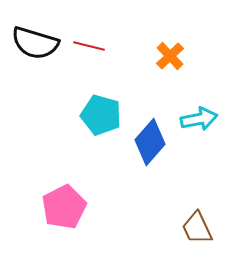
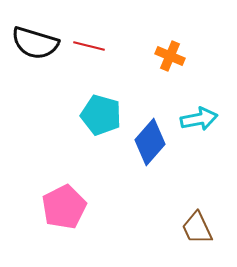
orange cross: rotated 24 degrees counterclockwise
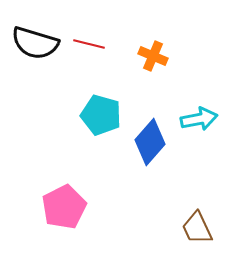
red line: moved 2 px up
orange cross: moved 17 px left
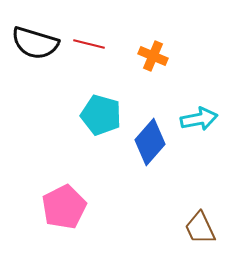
brown trapezoid: moved 3 px right
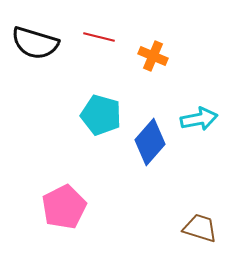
red line: moved 10 px right, 7 px up
brown trapezoid: rotated 132 degrees clockwise
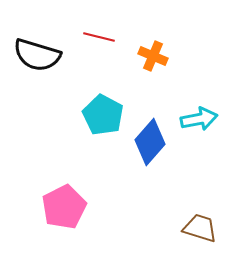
black semicircle: moved 2 px right, 12 px down
cyan pentagon: moved 2 px right; rotated 12 degrees clockwise
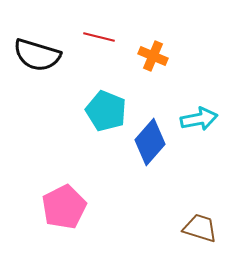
cyan pentagon: moved 3 px right, 4 px up; rotated 6 degrees counterclockwise
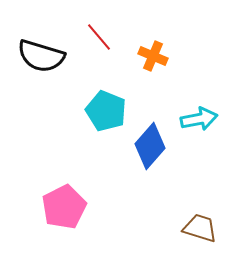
red line: rotated 36 degrees clockwise
black semicircle: moved 4 px right, 1 px down
blue diamond: moved 4 px down
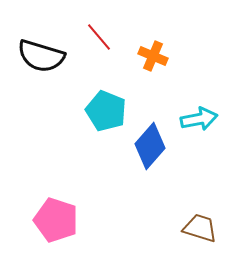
pink pentagon: moved 8 px left, 13 px down; rotated 27 degrees counterclockwise
